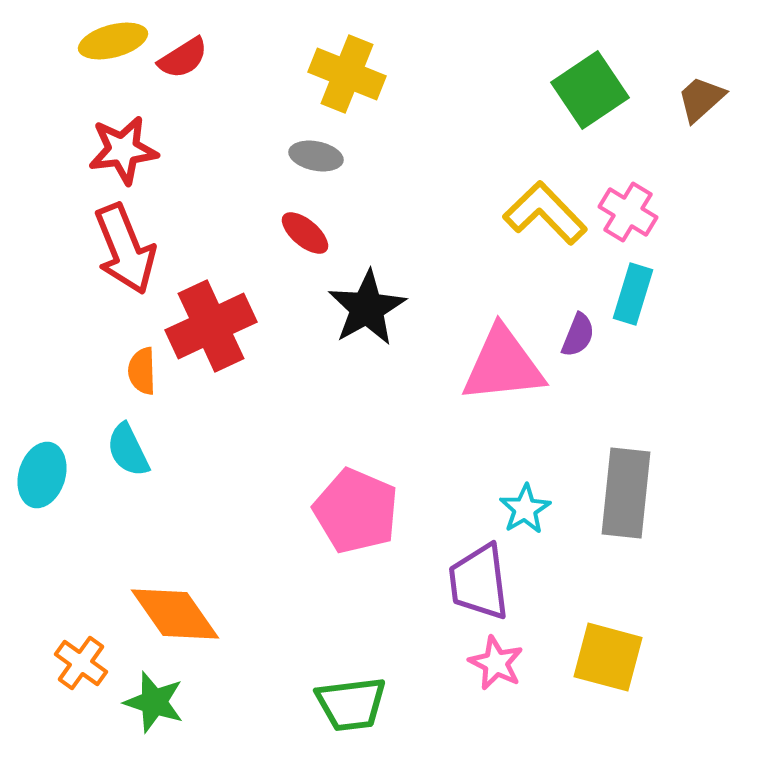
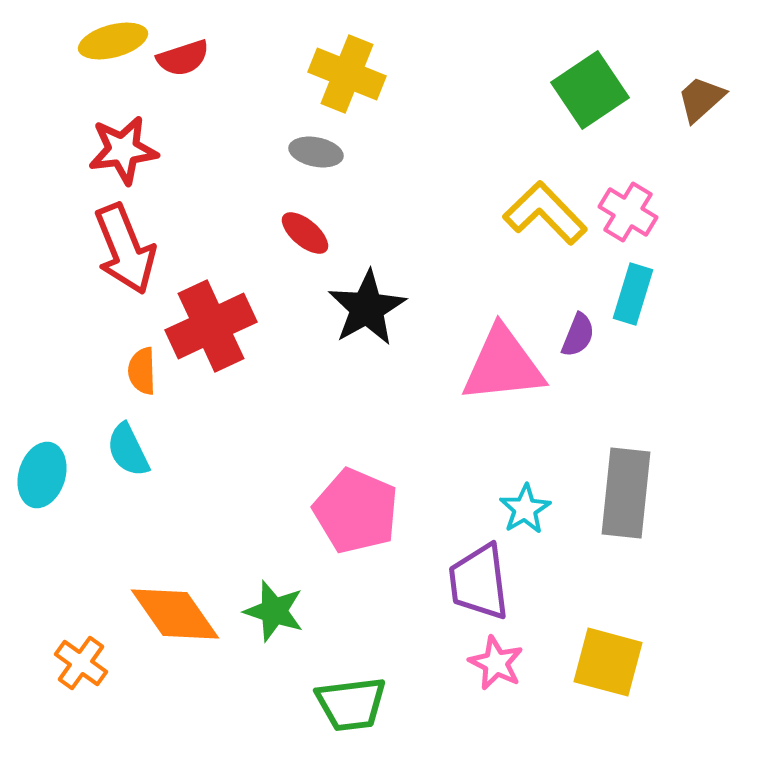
red semicircle: rotated 14 degrees clockwise
gray ellipse: moved 4 px up
yellow square: moved 5 px down
green star: moved 120 px right, 91 px up
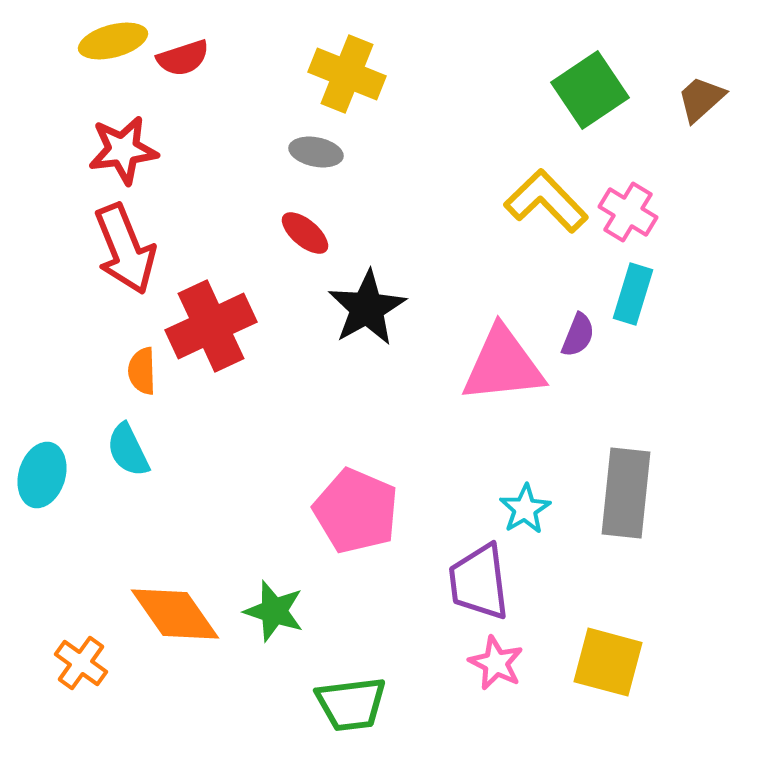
yellow L-shape: moved 1 px right, 12 px up
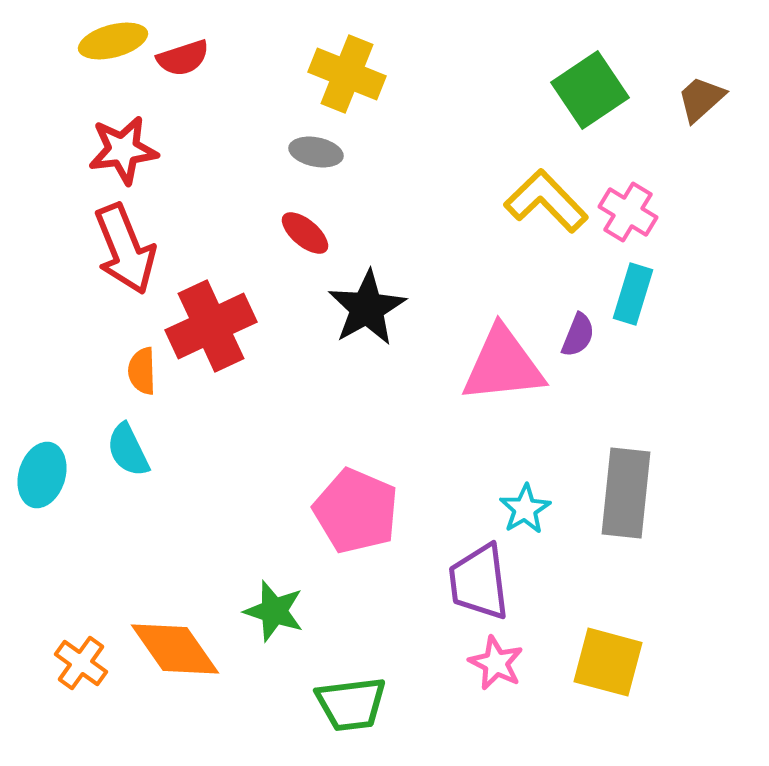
orange diamond: moved 35 px down
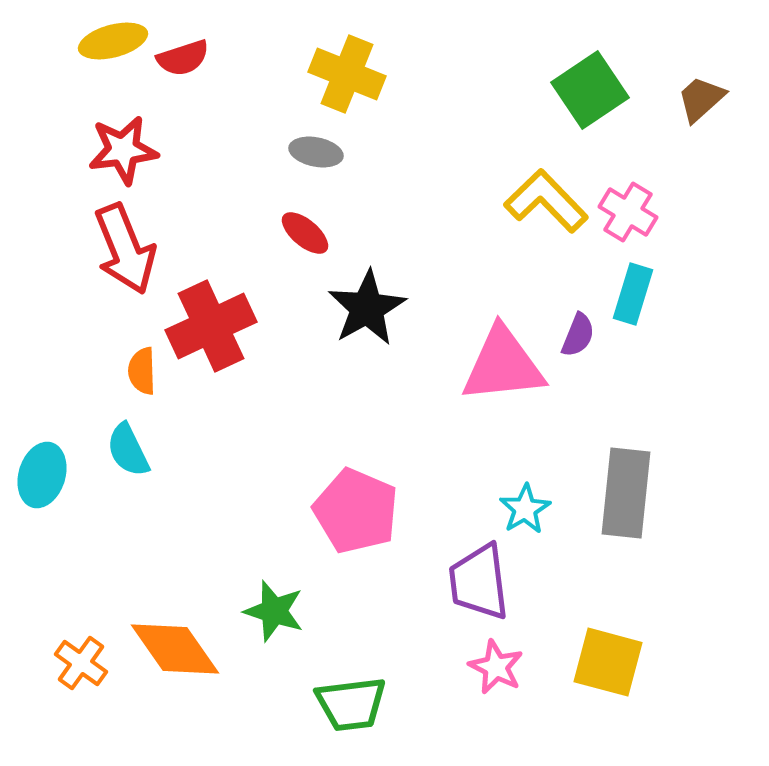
pink star: moved 4 px down
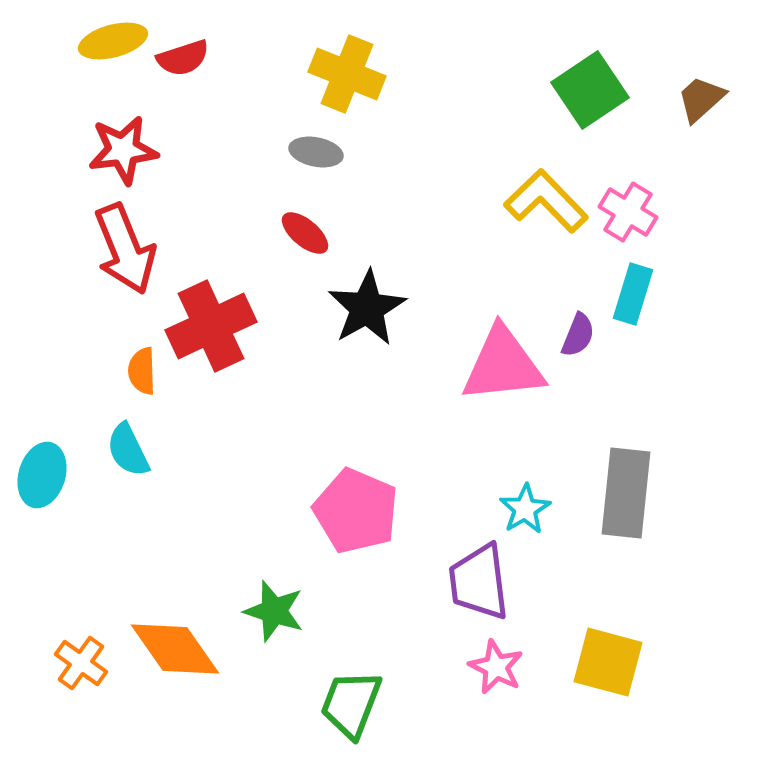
green trapezoid: rotated 118 degrees clockwise
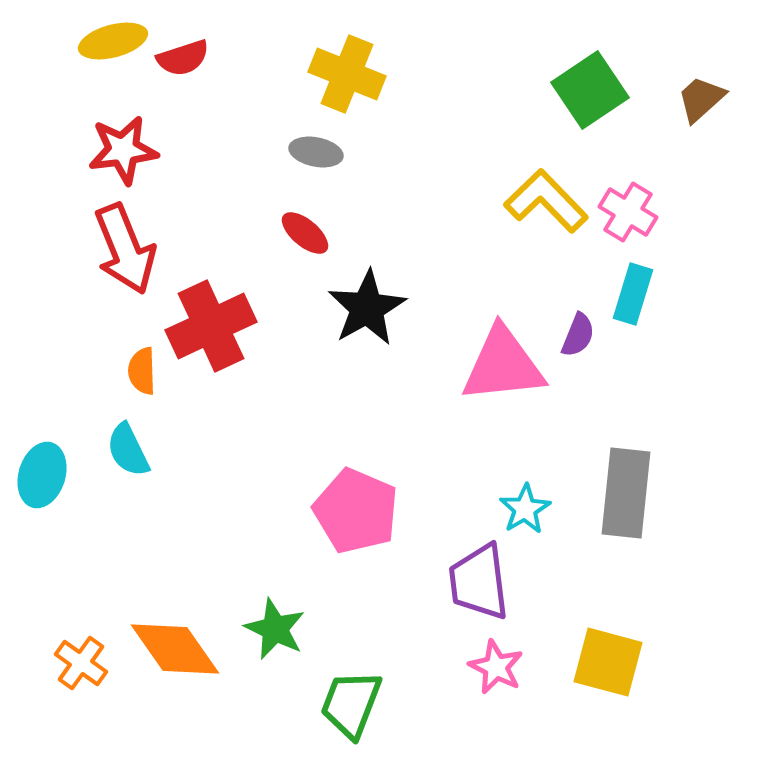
green star: moved 1 px right, 18 px down; rotated 8 degrees clockwise
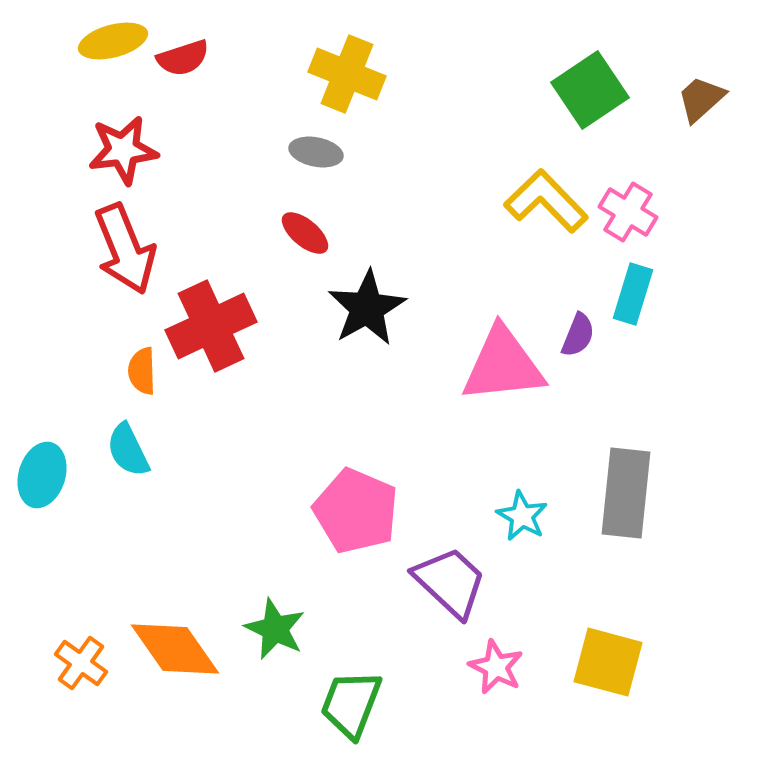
cyan star: moved 3 px left, 7 px down; rotated 12 degrees counterclockwise
purple trapezoid: moved 29 px left; rotated 140 degrees clockwise
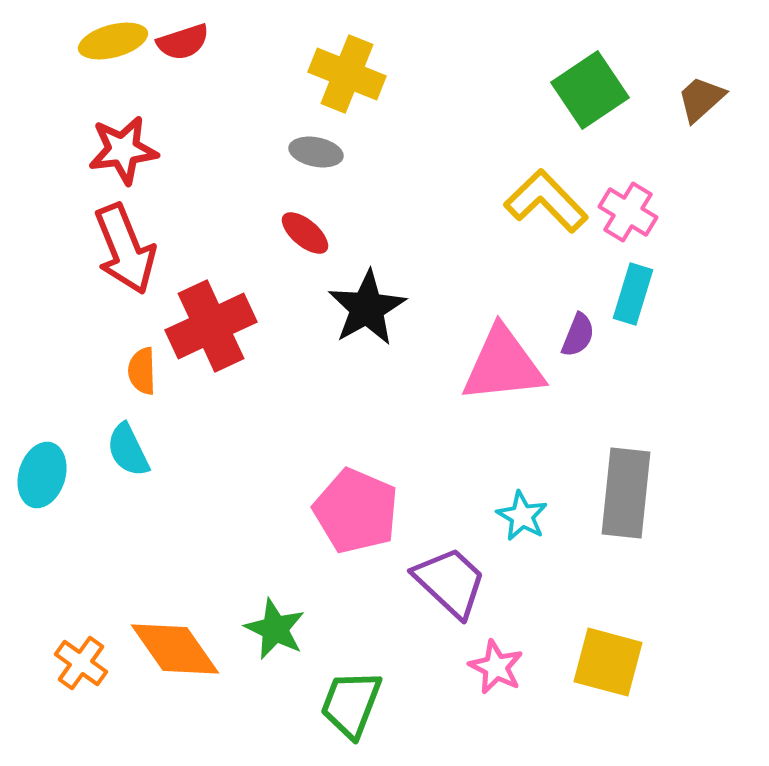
red semicircle: moved 16 px up
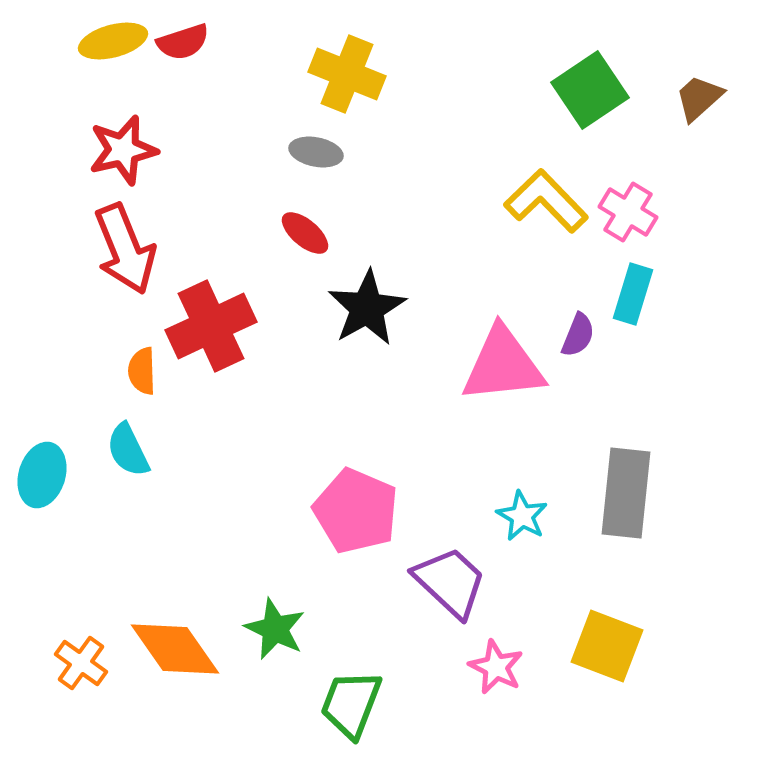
brown trapezoid: moved 2 px left, 1 px up
red star: rotated 6 degrees counterclockwise
yellow square: moved 1 px left, 16 px up; rotated 6 degrees clockwise
